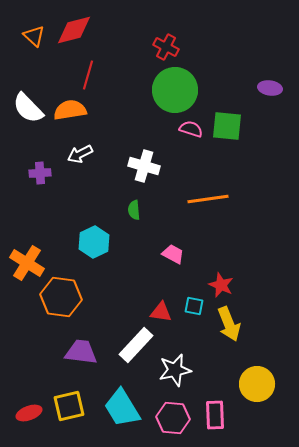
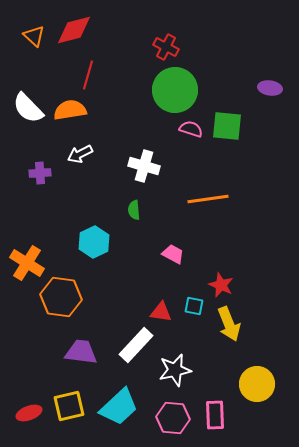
cyan trapezoid: moved 3 px left, 1 px up; rotated 102 degrees counterclockwise
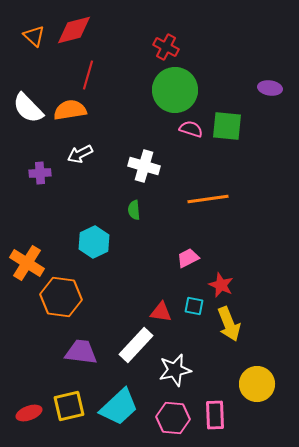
pink trapezoid: moved 15 px right, 4 px down; rotated 55 degrees counterclockwise
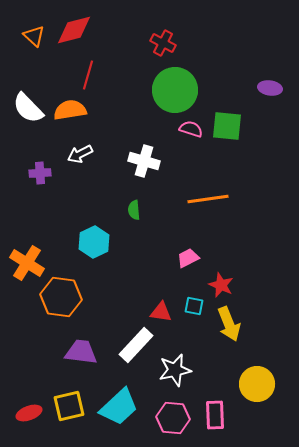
red cross: moved 3 px left, 4 px up
white cross: moved 5 px up
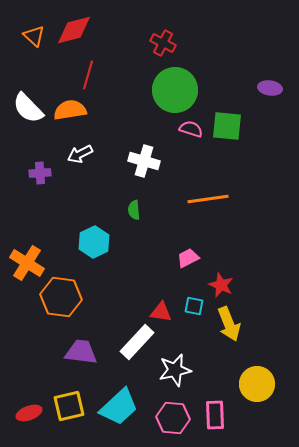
white rectangle: moved 1 px right, 3 px up
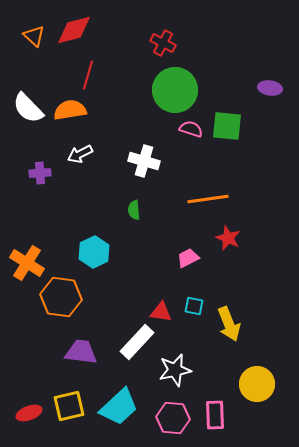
cyan hexagon: moved 10 px down
red star: moved 7 px right, 47 px up
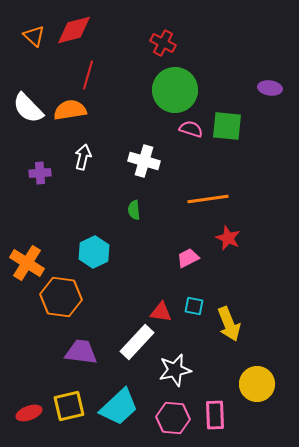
white arrow: moved 3 px right, 3 px down; rotated 130 degrees clockwise
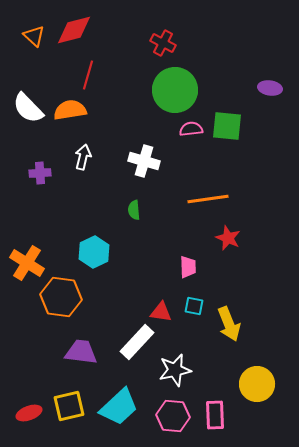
pink semicircle: rotated 25 degrees counterclockwise
pink trapezoid: moved 9 px down; rotated 115 degrees clockwise
pink hexagon: moved 2 px up
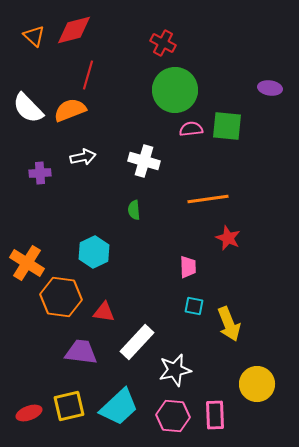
orange semicircle: rotated 12 degrees counterclockwise
white arrow: rotated 65 degrees clockwise
red triangle: moved 57 px left
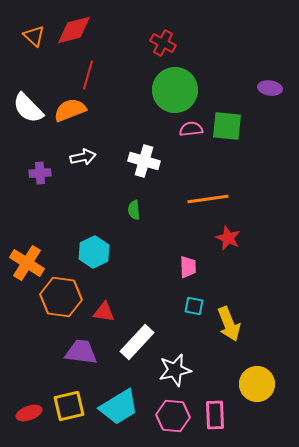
cyan trapezoid: rotated 12 degrees clockwise
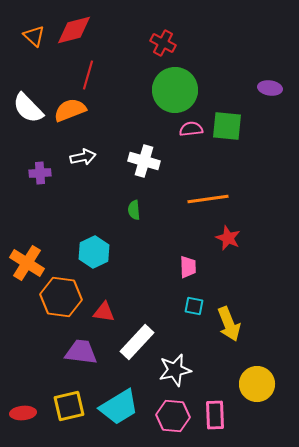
red ellipse: moved 6 px left; rotated 15 degrees clockwise
